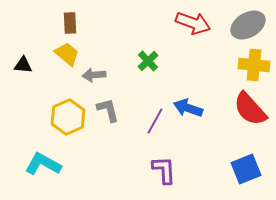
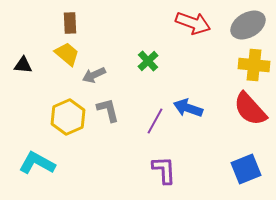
gray arrow: rotated 20 degrees counterclockwise
cyan L-shape: moved 6 px left, 1 px up
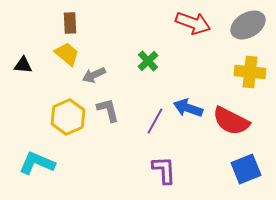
yellow cross: moved 4 px left, 7 px down
red semicircle: moved 19 px left, 12 px down; rotated 21 degrees counterclockwise
cyan L-shape: rotated 6 degrees counterclockwise
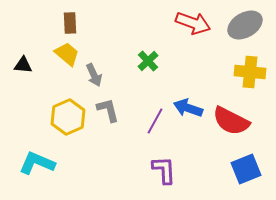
gray ellipse: moved 3 px left
gray arrow: rotated 90 degrees counterclockwise
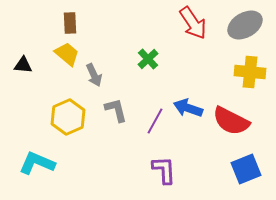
red arrow: rotated 36 degrees clockwise
green cross: moved 2 px up
gray L-shape: moved 8 px right
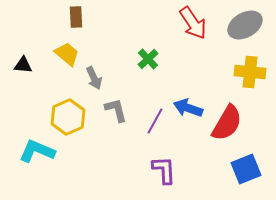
brown rectangle: moved 6 px right, 6 px up
gray arrow: moved 3 px down
red semicircle: moved 4 px left, 2 px down; rotated 87 degrees counterclockwise
cyan L-shape: moved 12 px up
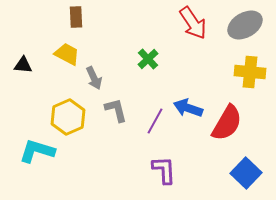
yellow trapezoid: rotated 12 degrees counterclockwise
cyan L-shape: rotated 6 degrees counterclockwise
blue square: moved 4 px down; rotated 24 degrees counterclockwise
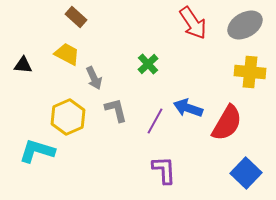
brown rectangle: rotated 45 degrees counterclockwise
green cross: moved 5 px down
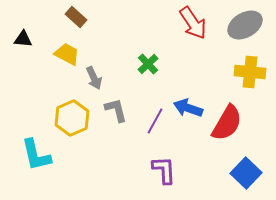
black triangle: moved 26 px up
yellow hexagon: moved 4 px right, 1 px down
cyan L-shape: moved 1 px left, 4 px down; rotated 120 degrees counterclockwise
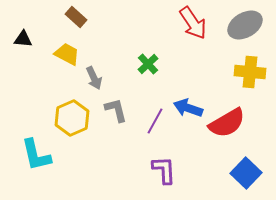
red semicircle: rotated 30 degrees clockwise
